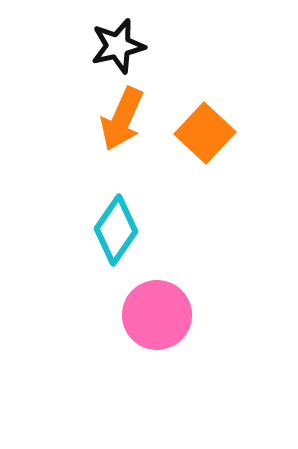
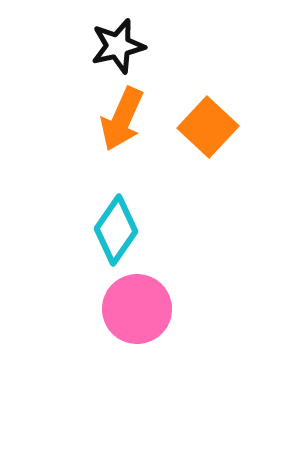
orange square: moved 3 px right, 6 px up
pink circle: moved 20 px left, 6 px up
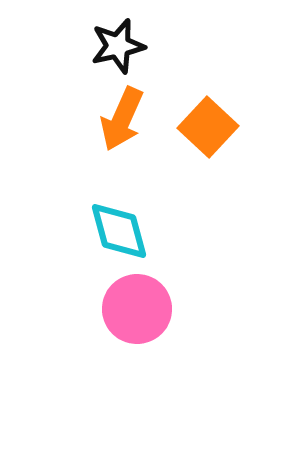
cyan diamond: moved 3 px right, 1 px down; rotated 50 degrees counterclockwise
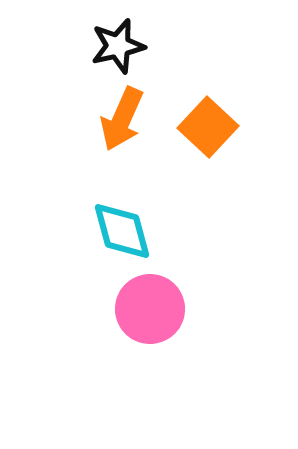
cyan diamond: moved 3 px right
pink circle: moved 13 px right
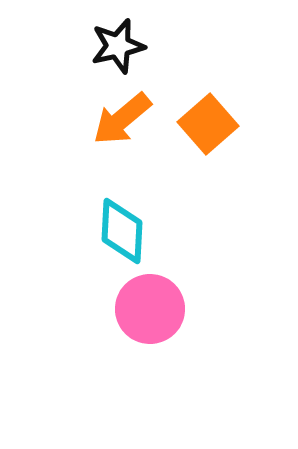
orange arrow: rotated 26 degrees clockwise
orange square: moved 3 px up; rotated 6 degrees clockwise
cyan diamond: rotated 18 degrees clockwise
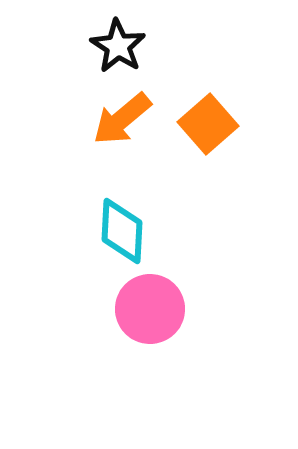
black star: rotated 26 degrees counterclockwise
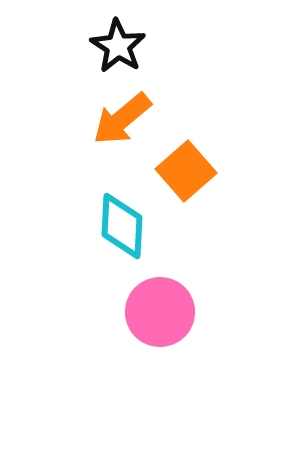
orange square: moved 22 px left, 47 px down
cyan diamond: moved 5 px up
pink circle: moved 10 px right, 3 px down
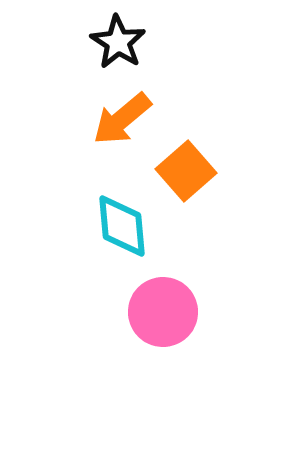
black star: moved 4 px up
cyan diamond: rotated 8 degrees counterclockwise
pink circle: moved 3 px right
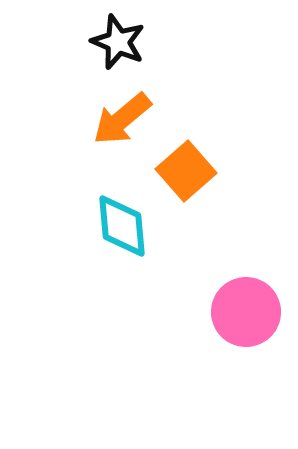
black star: rotated 10 degrees counterclockwise
pink circle: moved 83 px right
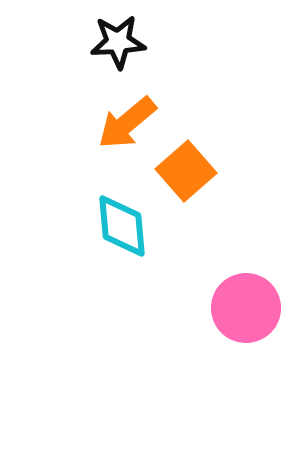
black star: rotated 26 degrees counterclockwise
orange arrow: moved 5 px right, 4 px down
pink circle: moved 4 px up
